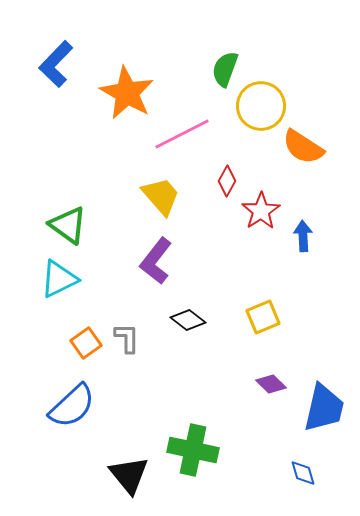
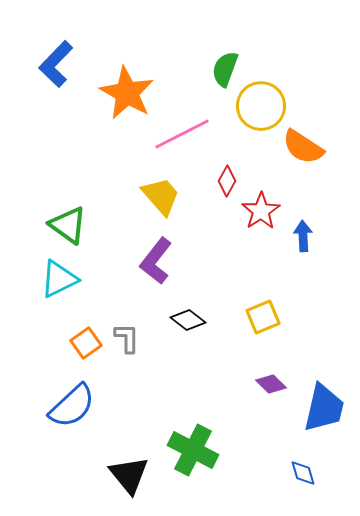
green cross: rotated 15 degrees clockwise
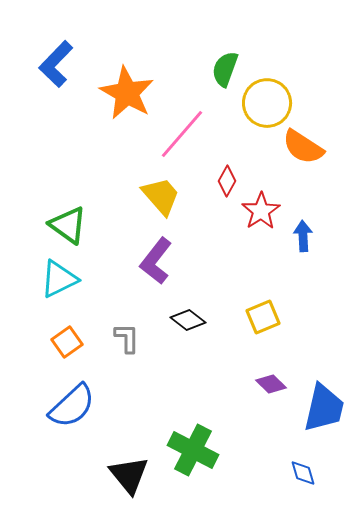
yellow circle: moved 6 px right, 3 px up
pink line: rotated 22 degrees counterclockwise
orange square: moved 19 px left, 1 px up
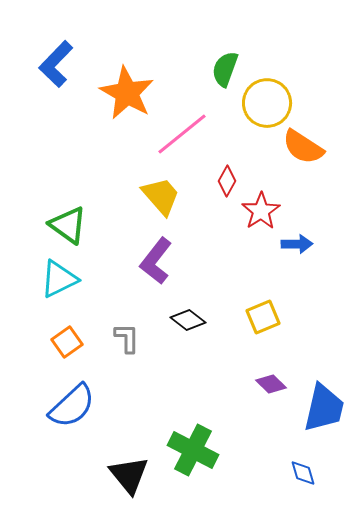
pink line: rotated 10 degrees clockwise
blue arrow: moved 6 px left, 8 px down; rotated 92 degrees clockwise
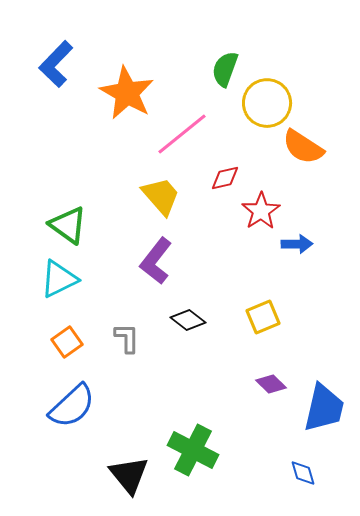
red diamond: moved 2 px left, 3 px up; rotated 48 degrees clockwise
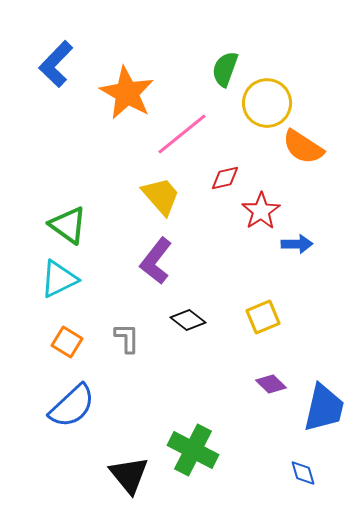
orange square: rotated 24 degrees counterclockwise
